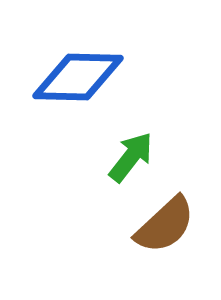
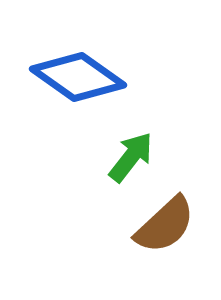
blue diamond: rotated 34 degrees clockwise
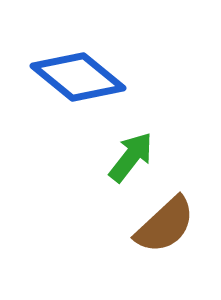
blue diamond: rotated 4 degrees clockwise
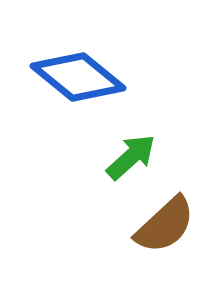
green arrow: rotated 10 degrees clockwise
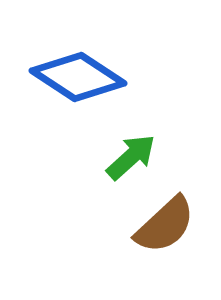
blue diamond: rotated 6 degrees counterclockwise
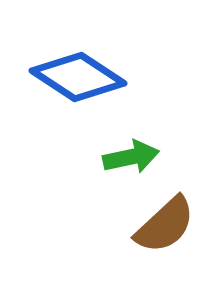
green arrow: rotated 30 degrees clockwise
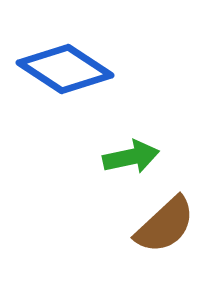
blue diamond: moved 13 px left, 8 px up
